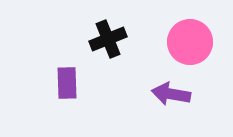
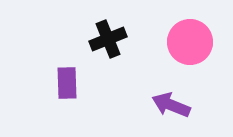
purple arrow: moved 11 px down; rotated 12 degrees clockwise
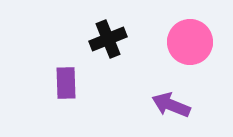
purple rectangle: moved 1 px left
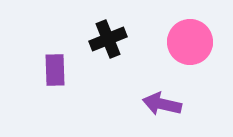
purple rectangle: moved 11 px left, 13 px up
purple arrow: moved 9 px left, 1 px up; rotated 9 degrees counterclockwise
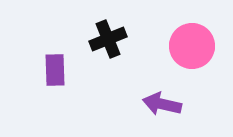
pink circle: moved 2 px right, 4 px down
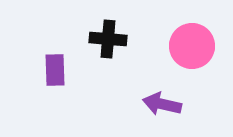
black cross: rotated 27 degrees clockwise
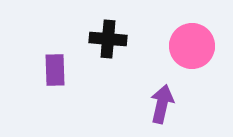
purple arrow: rotated 90 degrees clockwise
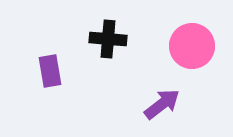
purple rectangle: moved 5 px left, 1 px down; rotated 8 degrees counterclockwise
purple arrow: rotated 39 degrees clockwise
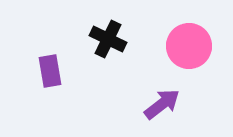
black cross: rotated 21 degrees clockwise
pink circle: moved 3 px left
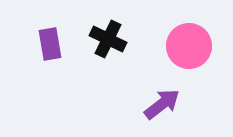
purple rectangle: moved 27 px up
